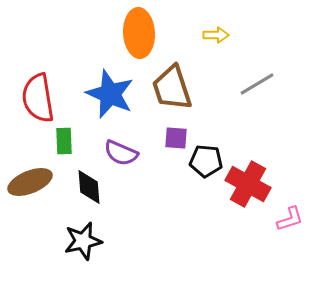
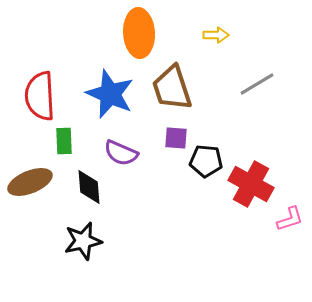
red semicircle: moved 2 px right, 2 px up; rotated 6 degrees clockwise
red cross: moved 3 px right
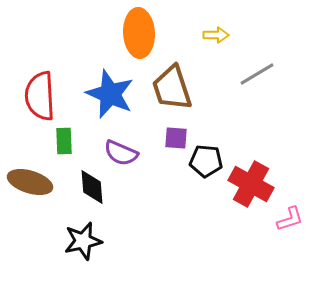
gray line: moved 10 px up
brown ellipse: rotated 39 degrees clockwise
black diamond: moved 3 px right
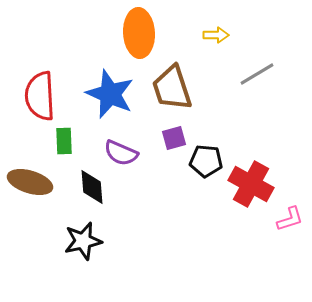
purple square: moved 2 px left; rotated 20 degrees counterclockwise
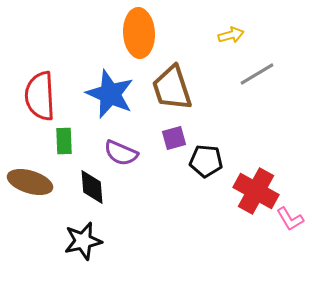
yellow arrow: moved 15 px right; rotated 15 degrees counterclockwise
red cross: moved 5 px right, 7 px down
pink L-shape: rotated 76 degrees clockwise
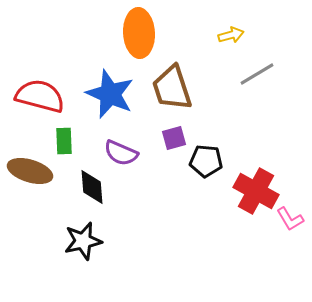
red semicircle: rotated 108 degrees clockwise
brown ellipse: moved 11 px up
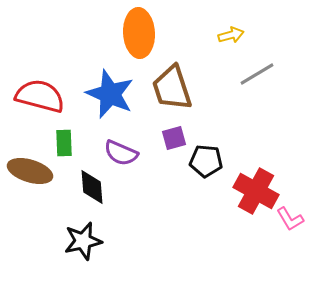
green rectangle: moved 2 px down
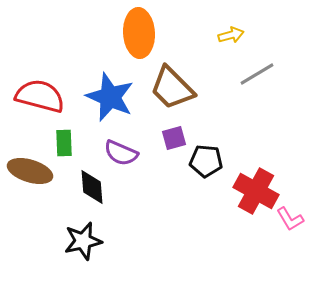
brown trapezoid: rotated 27 degrees counterclockwise
blue star: moved 3 px down
